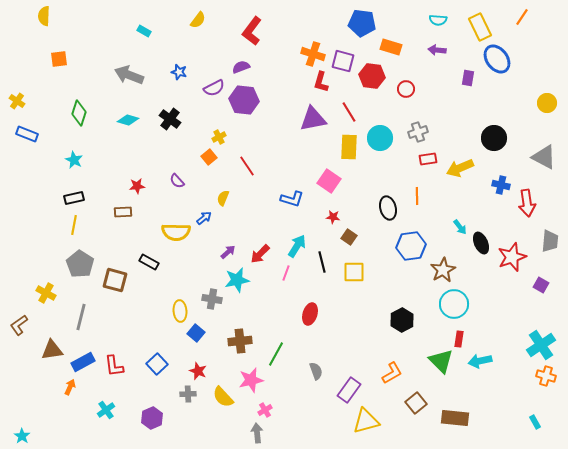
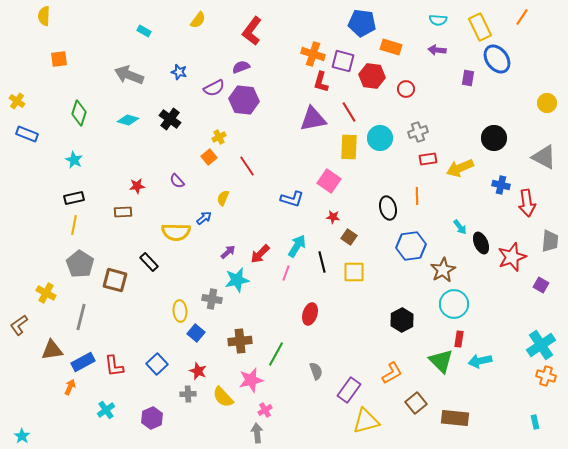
black rectangle at (149, 262): rotated 18 degrees clockwise
cyan rectangle at (535, 422): rotated 16 degrees clockwise
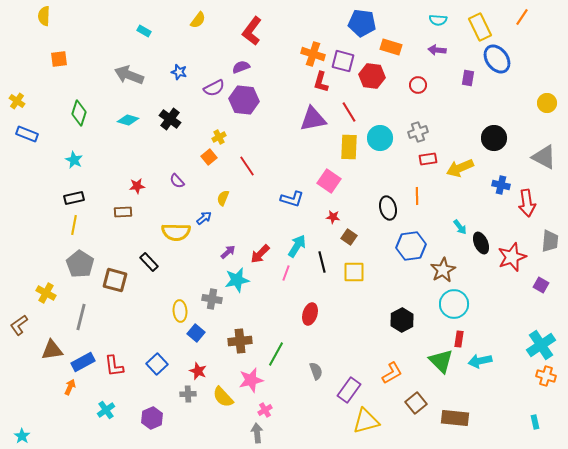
red circle at (406, 89): moved 12 px right, 4 px up
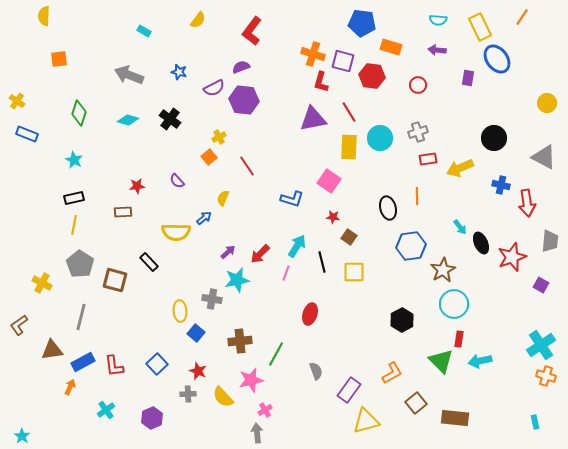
yellow cross at (46, 293): moved 4 px left, 10 px up
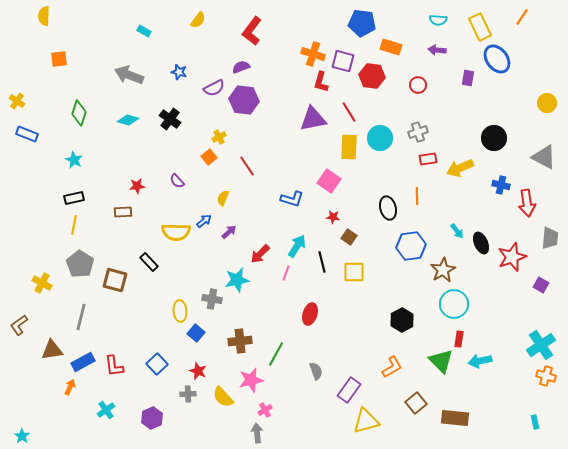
blue arrow at (204, 218): moved 3 px down
cyan arrow at (460, 227): moved 3 px left, 4 px down
gray trapezoid at (550, 241): moved 3 px up
purple arrow at (228, 252): moved 1 px right, 20 px up
orange L-shape at (392, 373): moved 6 px up
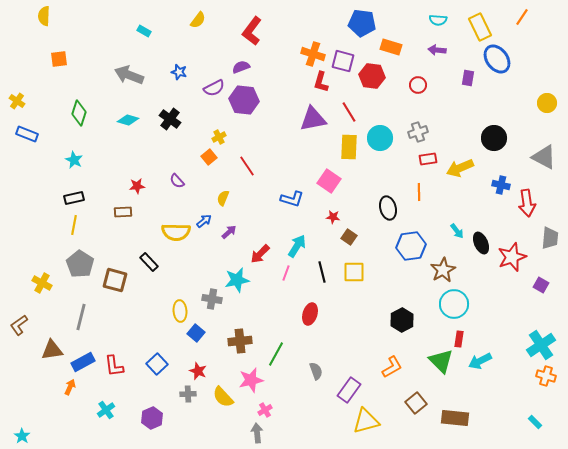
orange line at (417, 196): moved 2 px right, 4 px up
black line at (322, 262): moved 10 px down
cyan arrow at (480, 361): rotated 15 degrees counterclockwise
cyan rectangle at (535, 422): rotated 32 degrees counterclockwise
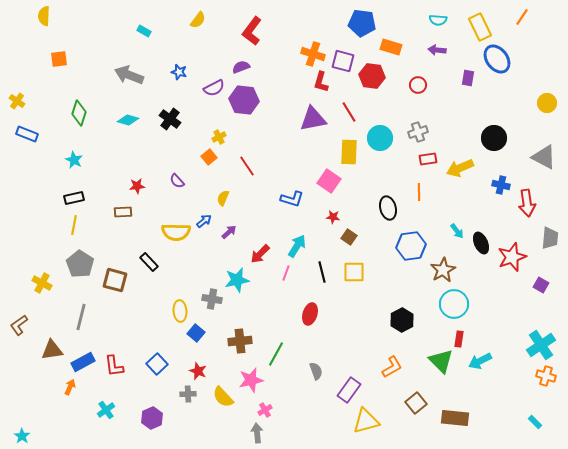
yellow rectangle at (349, 147): moved 5 px down
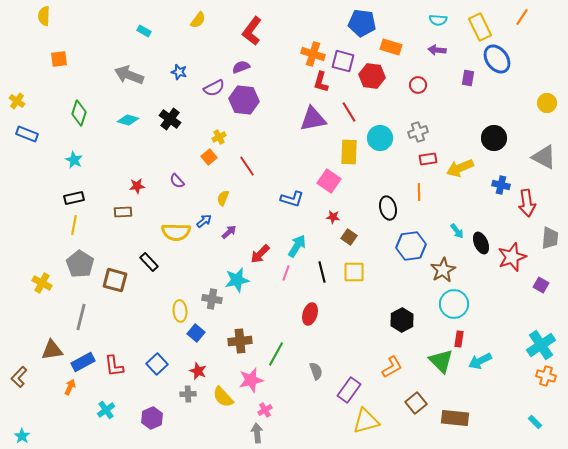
brown L-shape at (19, 325): moved 52 px down; rotated 10 degrees counterclockwise
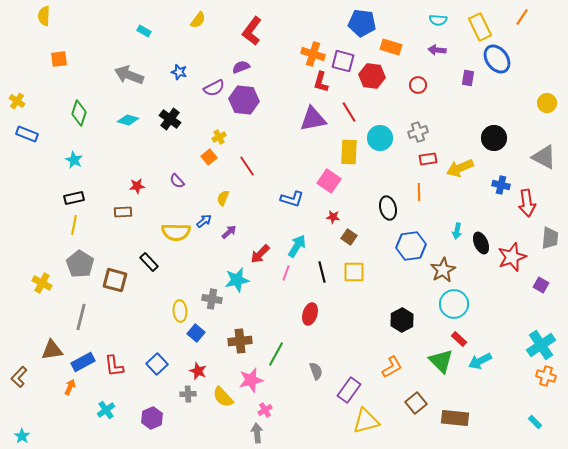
cyan arrow at (457, 231): rotated 49 degrees clockwise
red rectangle at (459, 339): rotated 56 degrees counterclockwise
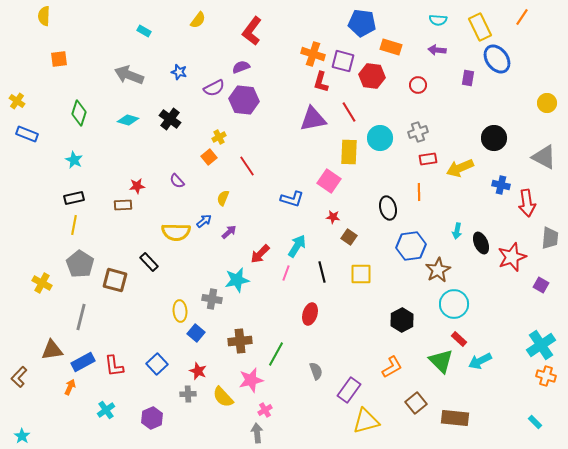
brown rectangle at (123, 212): moved 7 px up
brown star at (443, 270): moved 5 px left
yellow square at (354, 272): moved 7 px right, 2 px down
